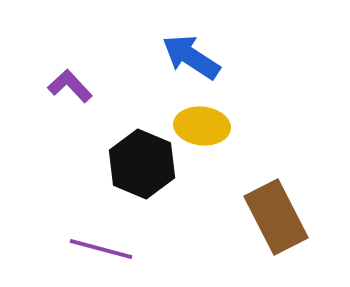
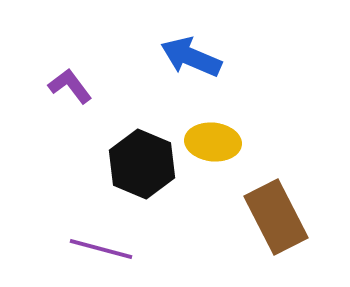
blue arrow: rotated 10 degrees counterclockwise
purple L-shape: rotated 6 degrees clockwise
yellow ellipse: moved 11 px right, 16 px down
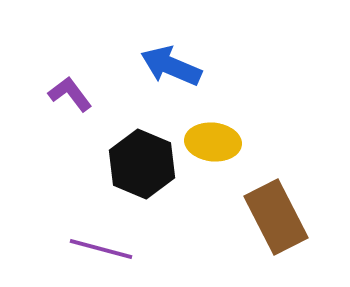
blue arrow: moved 20 px left, 9 px down
purple L-shape: moved 8 px down
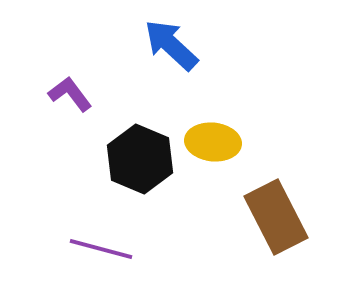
blue arrow: moved 21 px up; rotated 20 degrees clockwise
black hexagon: moved 2 px left, 5 px up
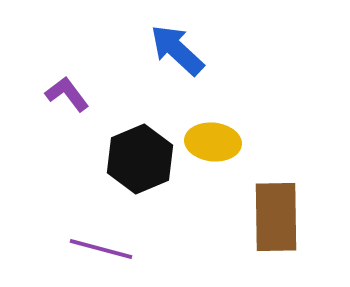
blue arrow: moved 6 px right, 5 px down
purple L-shape: moved 3 px left
black hexagon: rotated 14 degrees clockwise
brown rectangle: rotated 26 degrees clockwise
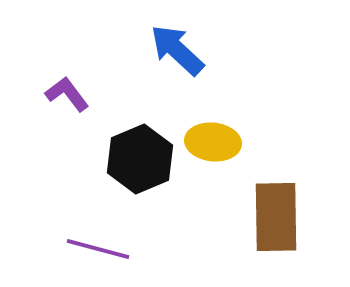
purple line: moved 3 px left
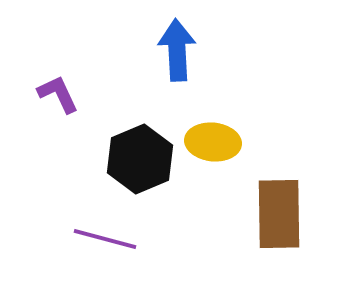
blue arrow: rotated 44 degrees clockwise
purple L-shape: moved 9 px left; rotated 12 degrees clockwise
brown rectangle: moved 3 px right, 3 px up
purple line: moved 7 px right, 10 px up
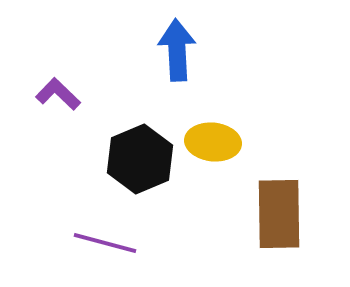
purple L-shape: rotated 21 degrees counterclockwise
purple line: moved 4 px down
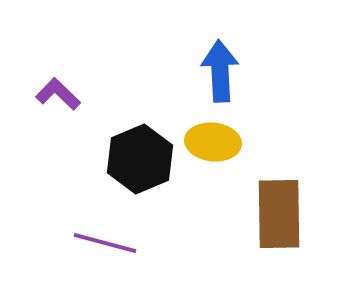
blue arrow: moved 43 px right, 21 px down
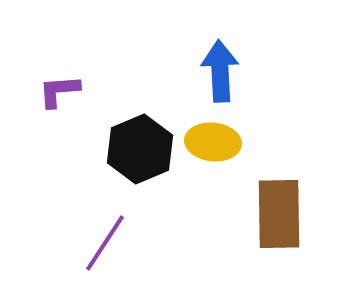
purple L-shape: moved 1 px right, 3 px up; rotated 48 degrees counterclockwise
black hexagon: moved 10 px up
purple line: rotated 72 degrees counterclockwise
